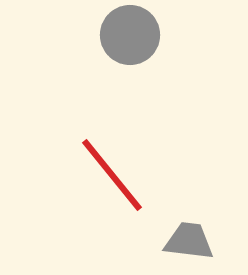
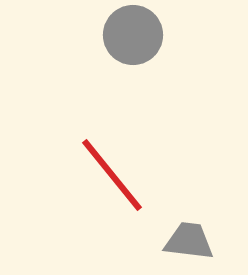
gray circle: moved 3 px right
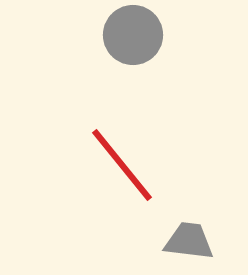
red line: moved 10 px right, 10 px up
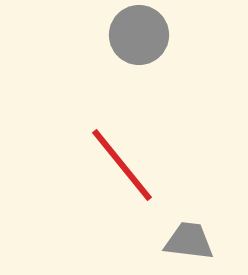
gray circle: moved 6 px right
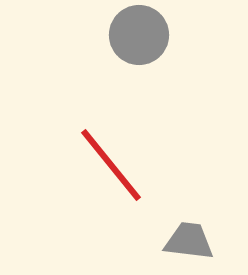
red line: moved 11 px left
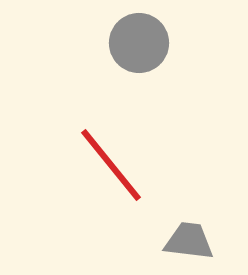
gray circle: moved 8 px down
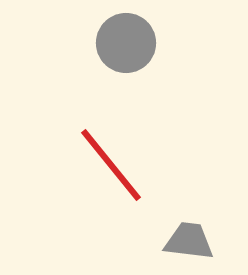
gray circle: moved 13 px left
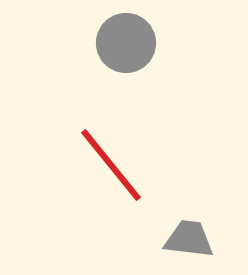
gray trapezoid: moved 2 px up
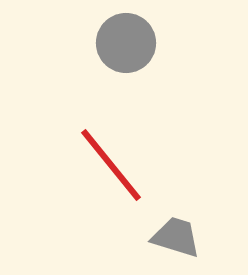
gray trapezoid: moved 13 px left, 2 px up; rotated 10 degrees clockwise
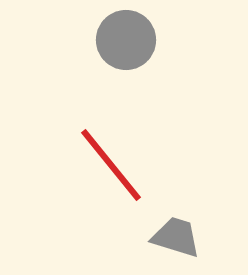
gray circle: moved 3 px up
